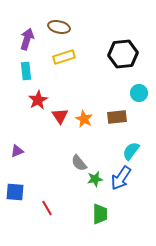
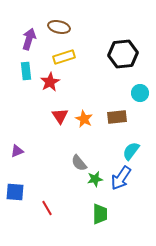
purple arrow: moved 2 px right
cyan circle: moved 1 px right
red star: moved 12 px right, 18 px up
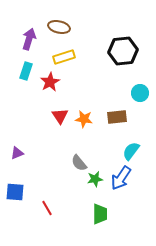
black hexagon: moved 3 px up
cyan rectangle: rotated 24 degrees clockwise
orange star: rotated 18 degrees counterclockwise
purple triangle: moved 2 px down
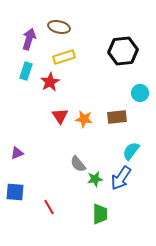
gray semicircle: moved 1 px left, 1 px down
red line: moved 2 px right, 1 px up
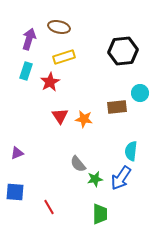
brown rectangle: moved 10 px up
cyan semicircle: rotated 30 degrees counterclockwise
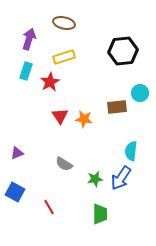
brown ellipse: moved 5 px right, 4 px up
gray semicircle: moved 14 px left; rotated 18 degrees counterclockwise
blue square: rotated 24 degrees clockwise
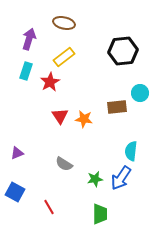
yellow rectangle: rotated 20 degrees counterclockwise
